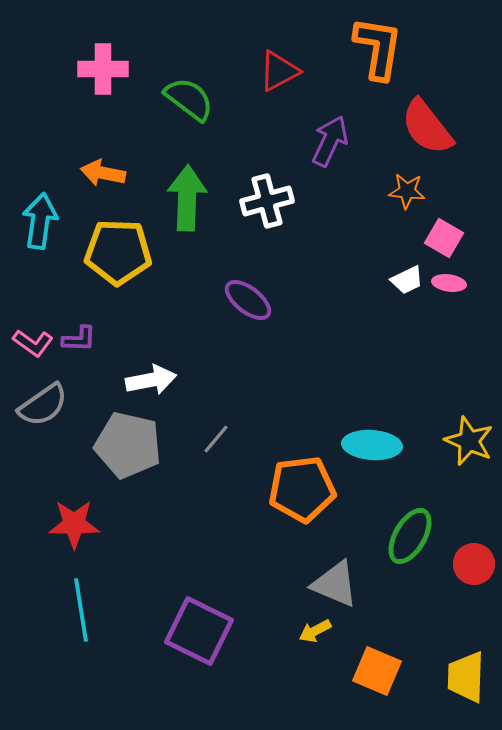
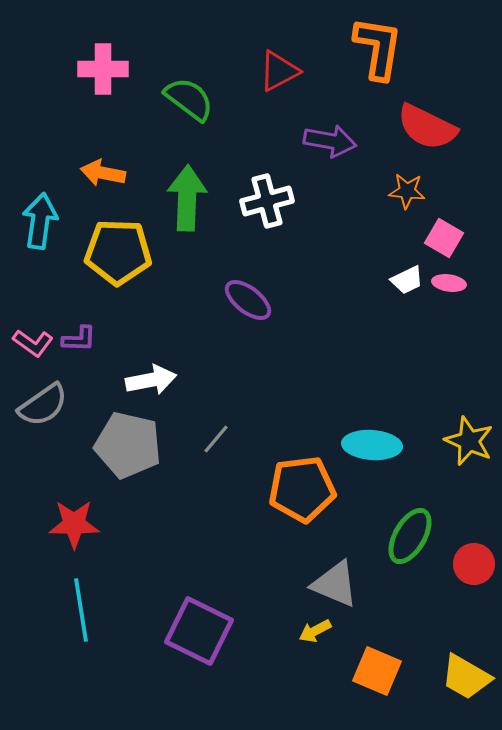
red semicircle: rotated 26 degrees counterclockwise
purple arrow: rotated 75 degrees clockwise
yellow trapezoid: rotated 62 degrees counterclockwise
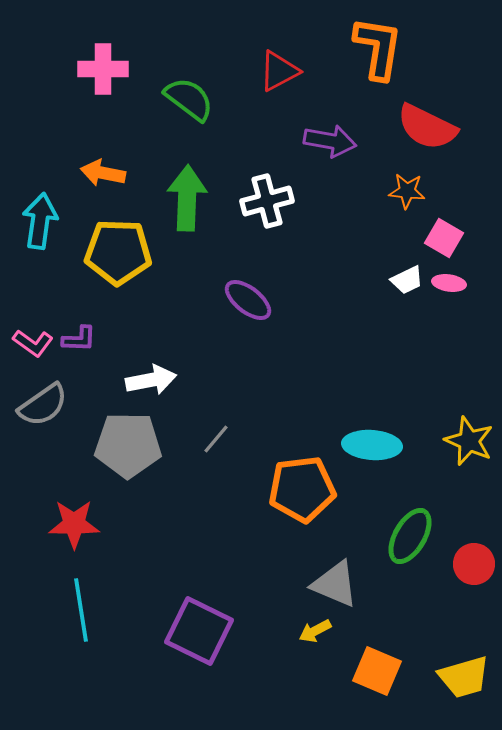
gray pentagon: rotated 12 degrees counterclockwise
yellow trapezoid: moved 2 px left; rotated 46 degrees counterclockwise
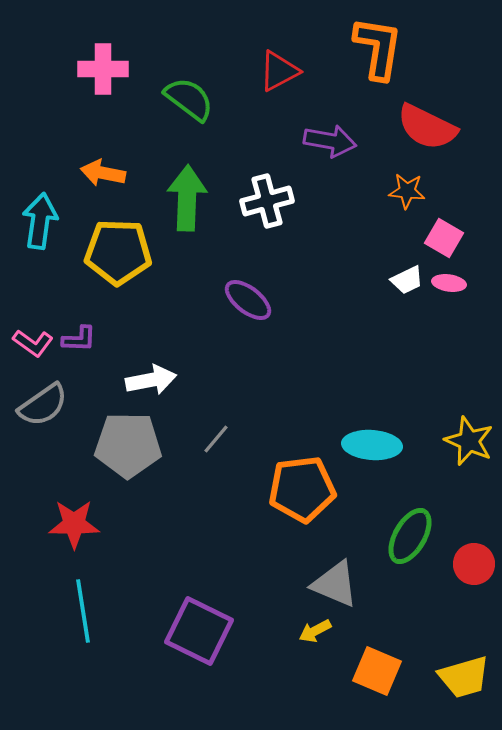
cyan line: moved 2 px right, 1 px down
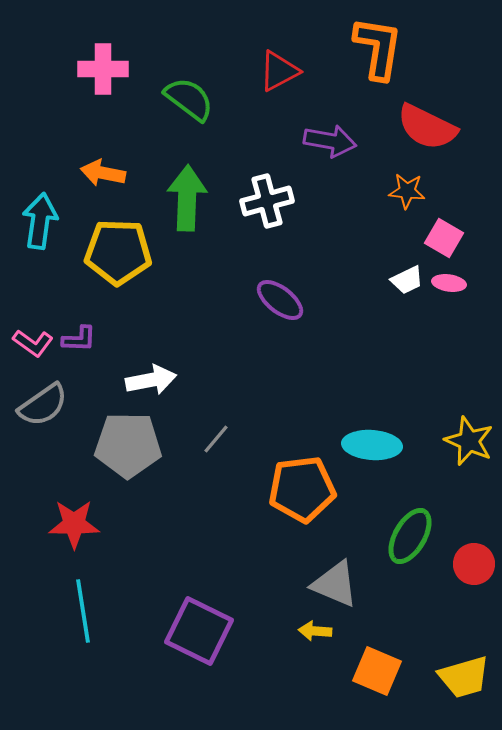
purple ellipse: moved 32 px right
yellow arrow: rotated 32 degrees clockwise
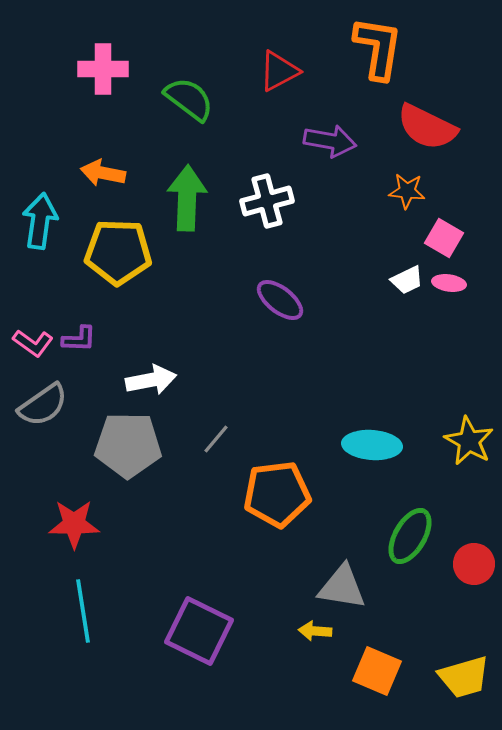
yellow star: rotated 6 degrees clockwise
orange pentagon: moved 25 px left, 5 px down
gray triangle: moved 7 px right, 3 px down; rotated 14 degrees counterclockwise
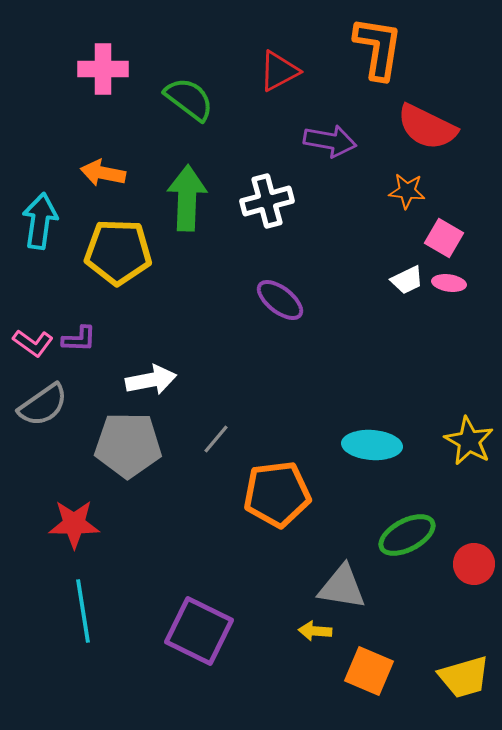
green ellipse: moved 3 px left, 1 px up; rotated 32 degrees clockwise
orange square: moved 8 px left
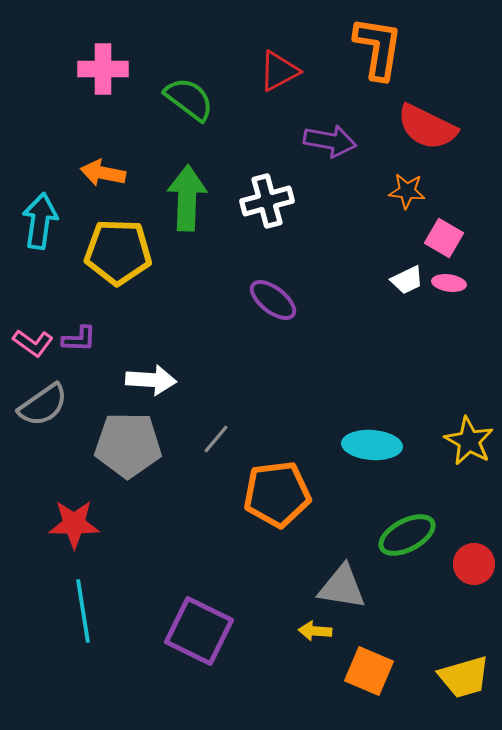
purple ellipse: moved 7 px left
white arrow: rotated 15 degrees clockwise
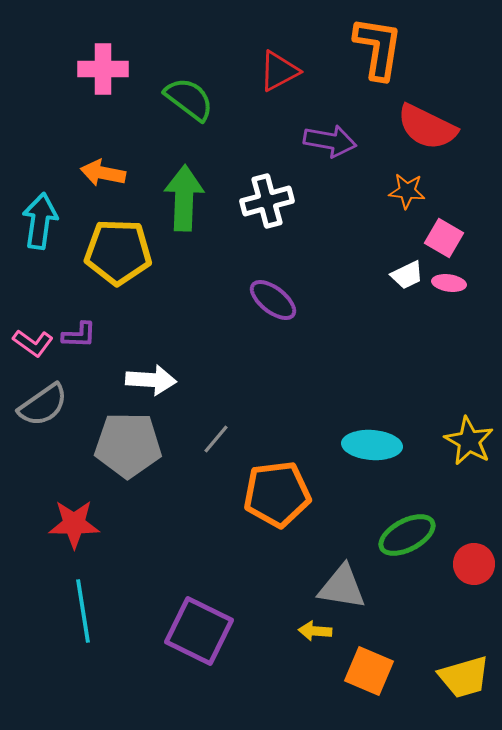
green arrow: moved 3 px left
white trapezoid: moved 5 px up
purple L-shape: moved 4 px up
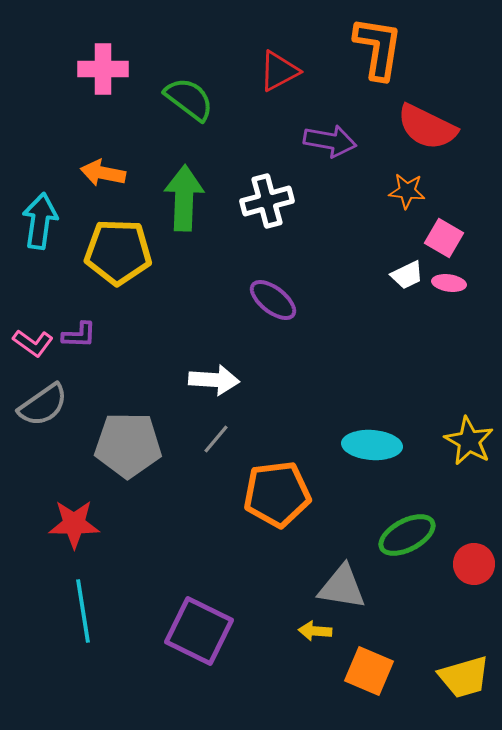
white arrow: moved 63 px right
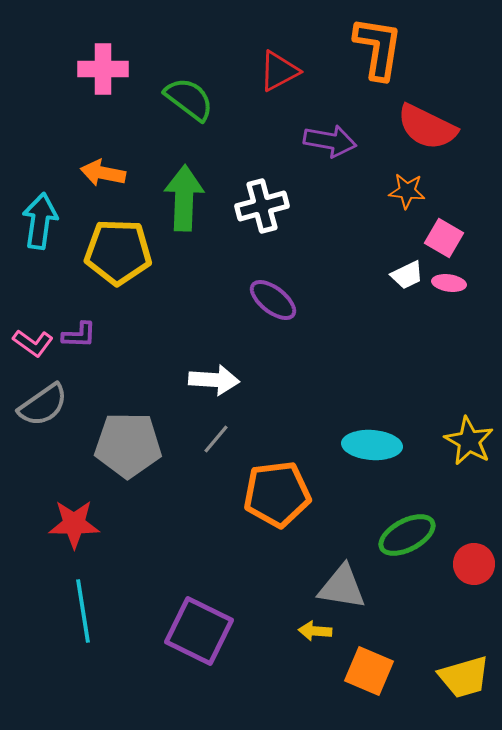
white cross: moved 5 px left, 5 px down
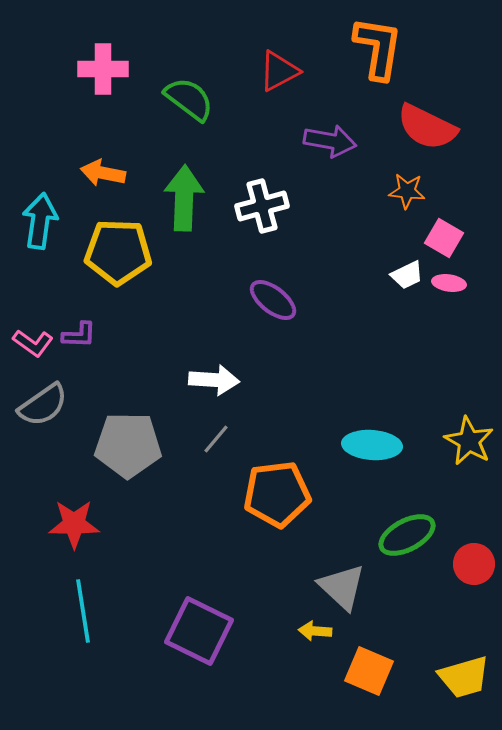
gray triangle: rotated 34 degrees clockwise
